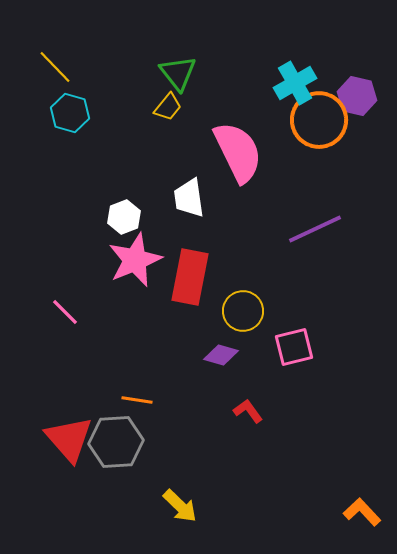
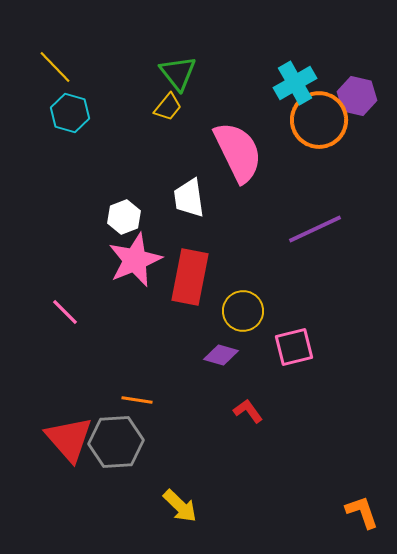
orange L-shape: rotated 24 degrees clockwise
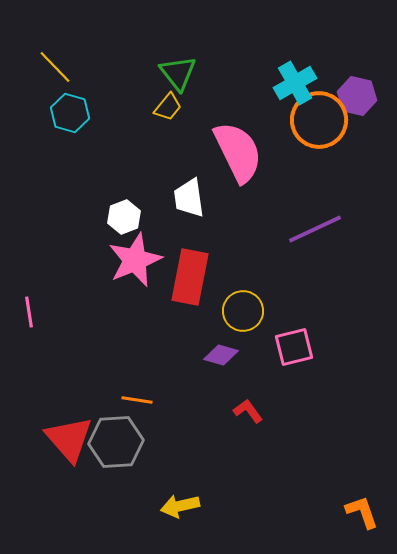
pink line: moved 36 px left; rotated 36 degrees clockwise
yellow arrow: rotated 123 degrees clockwise
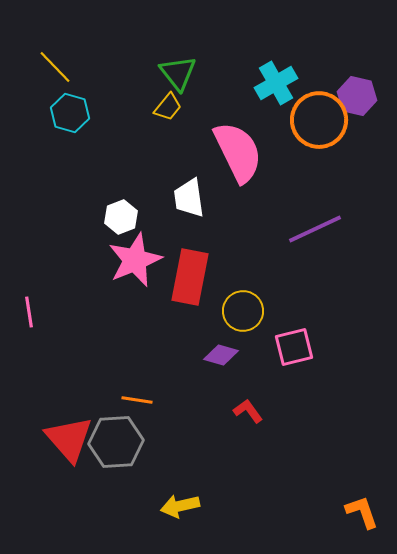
cyan cross: moved 19 px left
white hexagon: moved 3 px left
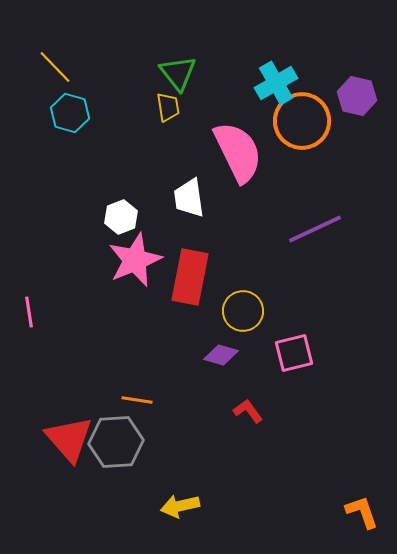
yellow trapezoid: rotated 48 degrees counterclockwise
orange circle: moved 17 px left, 1 px down
pink square: moved 6 px down
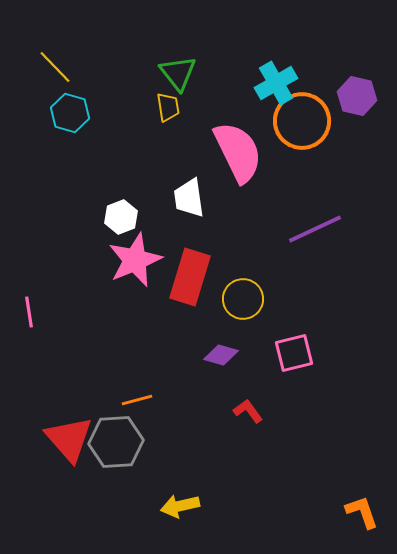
red rectangle: rotated 6 degrees clockwise
yellow circle: moved 12 px up
orange line: rotated 24 degrees counterclockwise
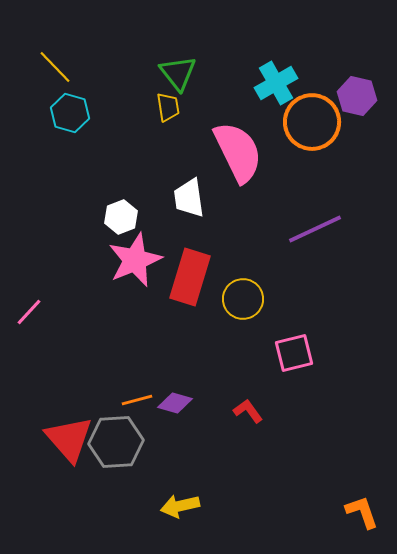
orange circle: moved 10 px right, 1 px down
pink line: rotated 52 degrees clockwise
purple diamond: moved 46 px left, 48 px down
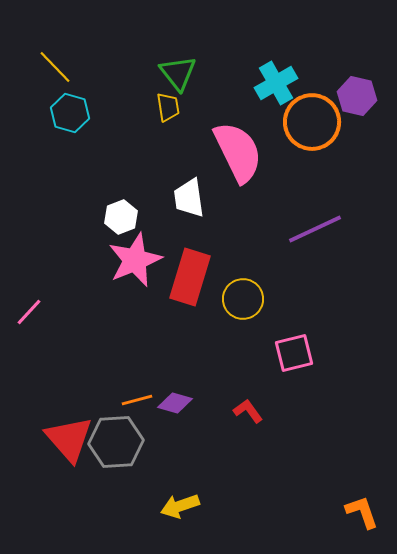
yellow arrow: rotated 6 degrees counterclockwise
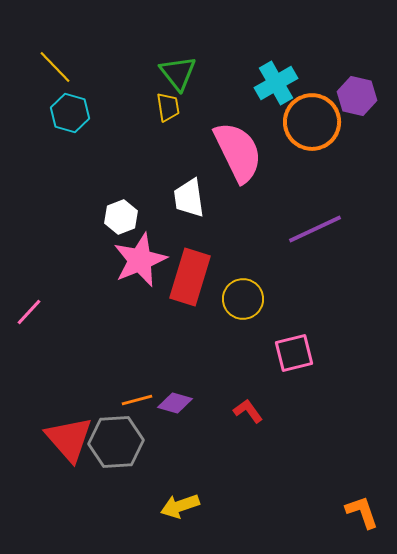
pink star: moved 5 px right
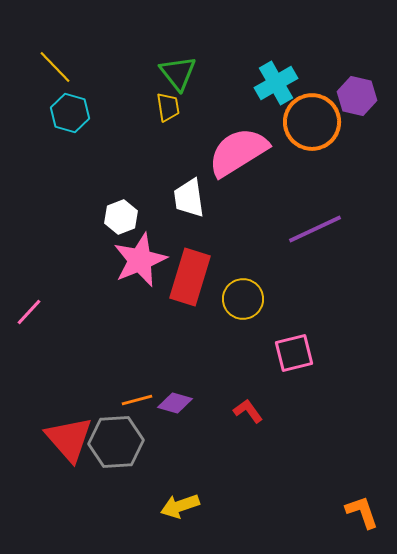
pink semicircle: rotated 96 degrees counterclockwise
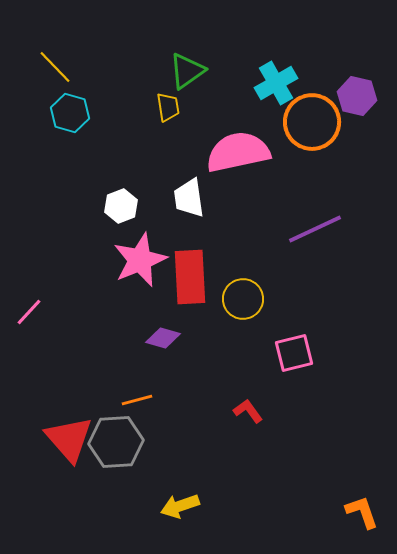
green triangle: moved 9 px right, 2 px up; rotated 33 degrees clockwise
pink semicircle: rotated 20 degrees clockwise
white hexagon: moved 11 px up
red rectangle: rotated 20 degrees counterclockwise
purple diamond: moved 12 px left, 65 px up
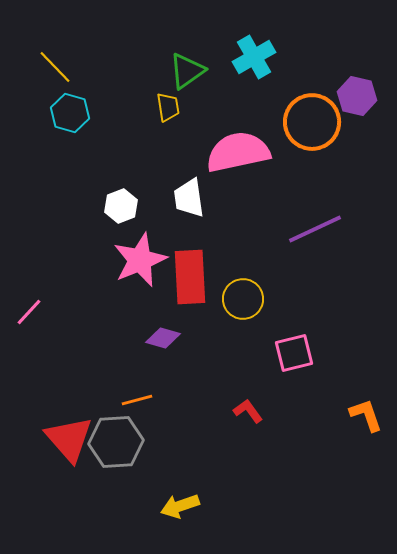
cyan cross: moved 22 px left, 26 px up
orange L-shape: moved 4 px right, 97 px up
